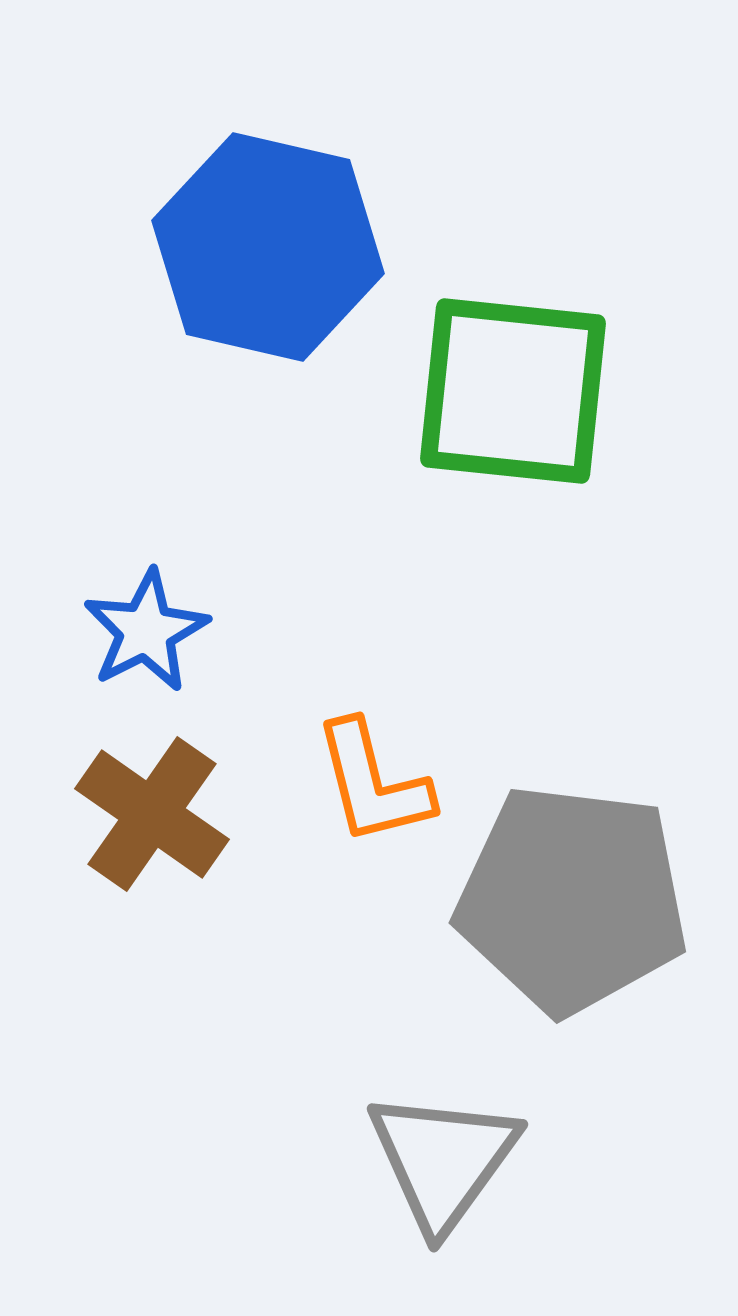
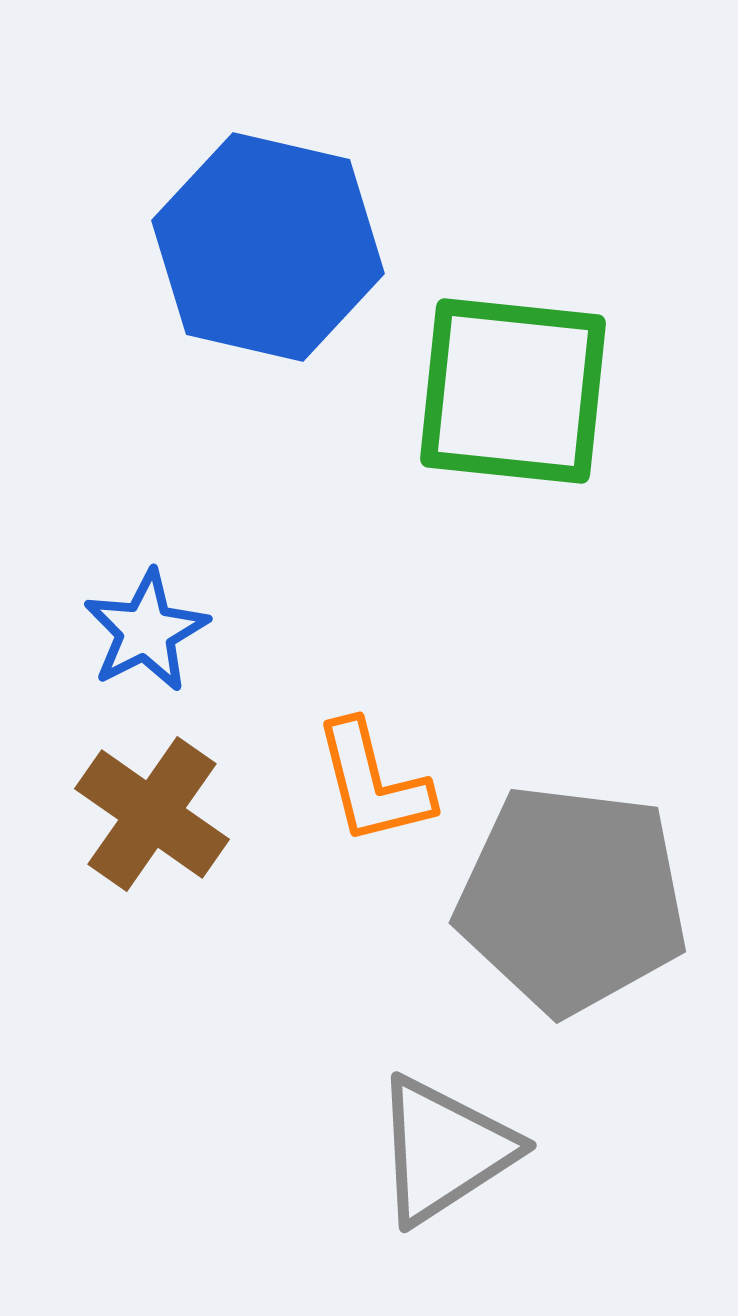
gray triangle: moved 1 px right, 10 px up; rotated 21 degrees clockwise
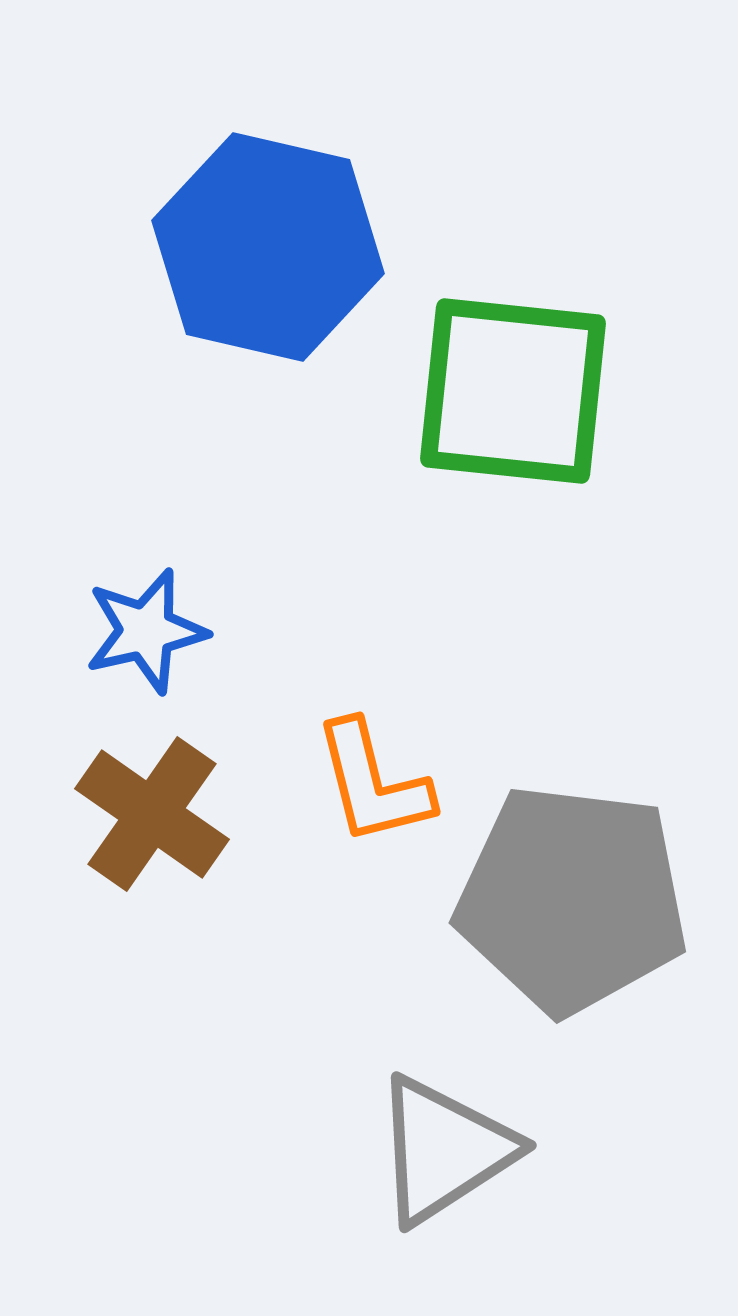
blue star: rotated 14 degrees clockwise
